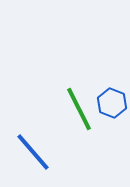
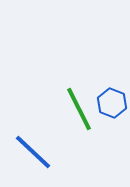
blue line: rotated 6 degrees counterclockwise
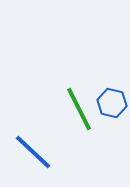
blue hexagon: rotated 8 degrees counterclockwise
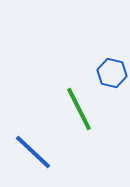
blue hexagon: moved 30 px up
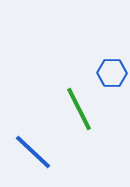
blue hexagon: rotated 12 degrees counterclockwise
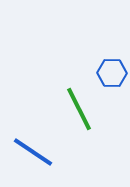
blue line: rotated 9 degrees counterclockwise
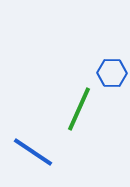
green line: rotated 51 degrees clockwise
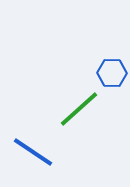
green line: rotated 24 degrees clockwise
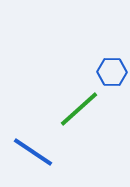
blue hexagon: moved 1 px up
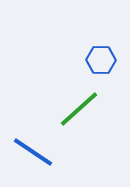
blue hexagon: moved 11 px left, 12 px up
